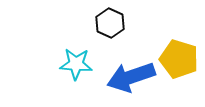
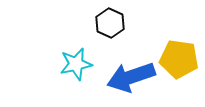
yellow pentagon: rotated 9 degrees counterclockwise
cyan star: rotated 16 degrees counterclockwise
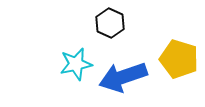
yellow pentagon: rotated 9 degrees clockwise
blue arrow: moved 8 px left
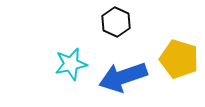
black hexagon: moved 6 px right, 1 px up
cyan star: moved 5 px left
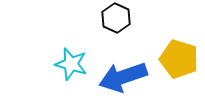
black hexagon: moved 4 px up
cyan star: rotated 28 degrees clockwise
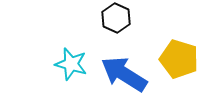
blue arrow: moved 1 px right, 3 px up; rotated 51 degrees clockwise
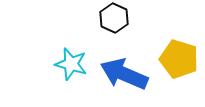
black hexagon: moved 2 px left
blue arrow: rotated 9 degrees counterclockwise
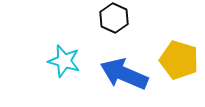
yellow pentagon: moved 1 px down
cyan star: moved 7 px left, 3 px up
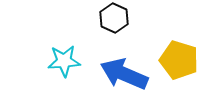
cyan star: rotated 20 degrees counterclockwise
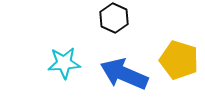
cyan star: moved 2 px down
